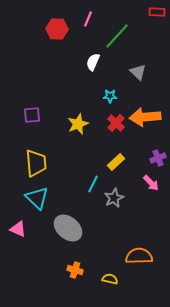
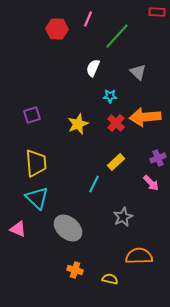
white semicircle: moved 6 px down
purple square: rotated 12 degrees counterclockwise
cyan line: moved 1 px right
gray star: moved 9 px right, 19 px down
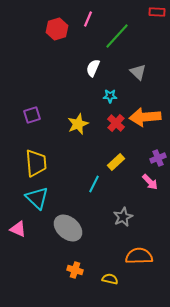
red hexagon: rotated 20 degrees counterclockwise
pink arrow: moved 1 px left, 1 px up
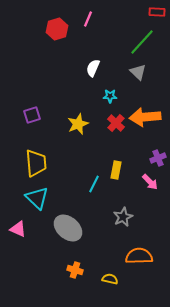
green line: moved 25 px right, 6 px down
yellow rectangle: moved 8 px down; rotated 36 degrees counterclockwise
